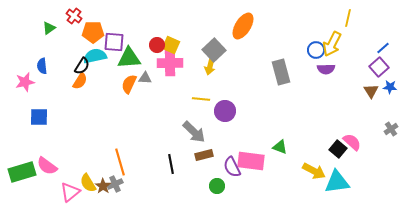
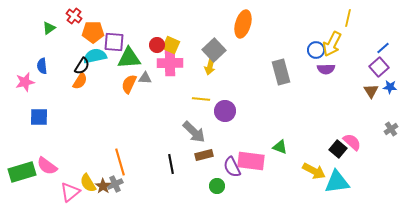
orange ellipse at (243, 26): moved 2 px up; rotated 16 degrees counterclockwise
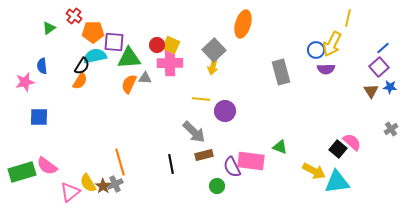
yellow arrow at (210, 66): moved 3 px right
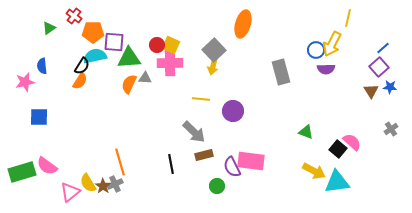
purple circle at (225, 111): moved 8 px right
green triangle at (280, 147): moved 26 px right, 15 px up
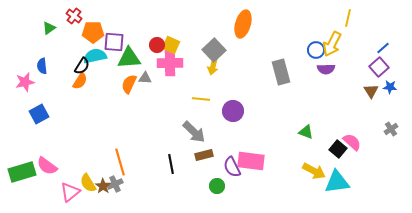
blue square at (39, 117): moved 3 px up; rotated 30 degrees counterclockwise
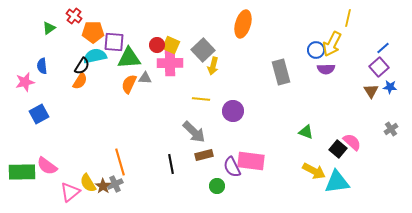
gray square at (214, 50): moved 11 px left
green rectangle at (22, 172): rotated 16 degrees clockwise
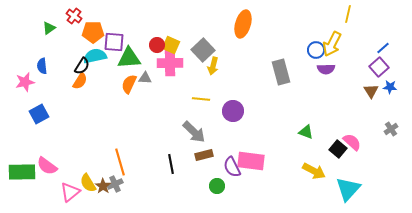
yellow line at (348, 18): moved 4 px up
cyan triangle at (337, 182): moved 11 px right, 7 px down; rotated 40 degrees counterclockwise
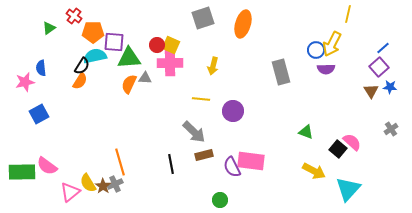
gray square at (203, 50): moved 32 px up; rotated 25 degrees clockwise
blue semicircle at (42, 66): moved 1 px left, 2 px down
green circle at (217, 186): moved 3 px right, 14 px down
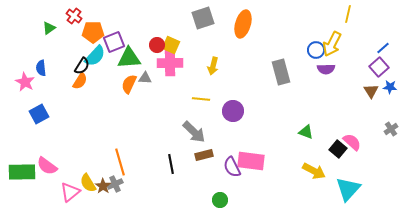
purple square at (114, 42): rotated 25 degrees counterclockwise
cyan semicircle at (95, 56): rotated 145 degrees clockwise
pink star at (25, 82): rotated 30 degrees counterclockwise
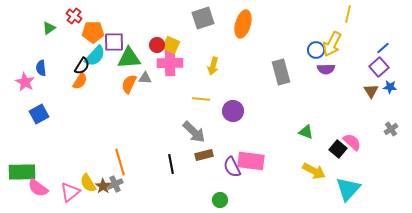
purple square at (114, 42): rotated 20 degrees clockwise
pink semicircle at (47, 166): moved 9 px left, 22 px down
